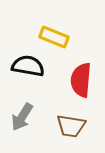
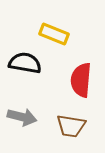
yellow rectangle: moved 3 px up
black semicircle: moved 3 px left, 3 px up
gray arrow: rotated 108 degrees counterclockwise
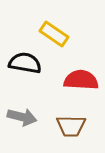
yellow rectangle: rotated 12 degrees clockwise
red semicircle: rotated 88 degrees clockwise
brown trapezoid: rotated 8 degrees counterclockwise
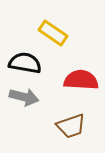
yellow rectangle: moved 1 px left, 1 px up
gray arrow: moved 2 px right, 20 px up
brown trapezoid: rotated 20 degrees counterclockwise
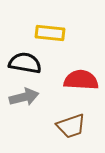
yellow rectangle: moved 3 px left; rotated 28 degrees counterclockwise
gray arrow: rotated 28 degrees counterclockwise
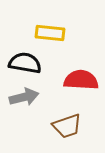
brown trapezoid: moved 4 px left
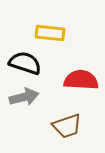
black semicircle: rotated 8 degrees clockwise
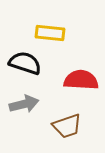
gray arrow: moved 7 px down
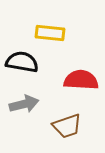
black semicircle: moved 3 px left, 1 px up; rotated 8 degrees counterclockwise
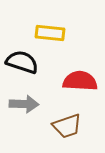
black semicircle: rotated 8 degrees clockwise
red semicircle: moved 1 px left, 1 px down
gray arrow: rotated 16 degrees clockwise
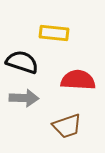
yellow rectangle: moved 4 px right
red semicircle: moved 2 px left, 1 px up
gray arrow: moved 6 px up
